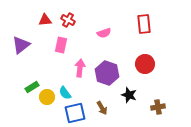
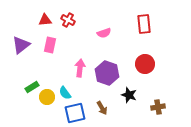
pink rectangle: moved 11 px left
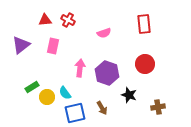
pink rectangle: moved 3 px right, 1 px down
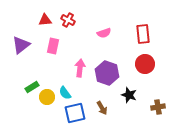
red rectangle: moved 1 px left, 10 px down
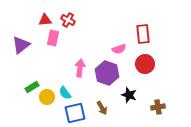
pink semicircle: moved 15 px right, 16 px down
pink rectangle: moved 8 px up
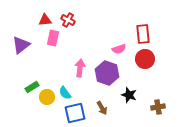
red circle: moved 5 px up
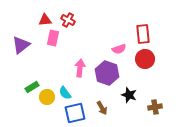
brown cross: moved 3 px left
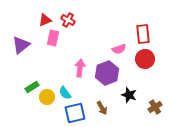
red triangle: rotated 16 degrees counterclockwise
purple hexagon: rotated 20 degrees clockwise
brown cross: rotated 24 degrees counterclockwise
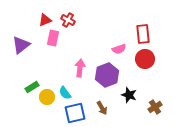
purple hexagon: moved 2 px down
